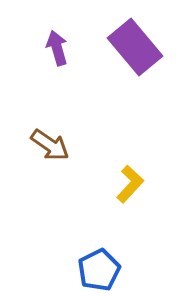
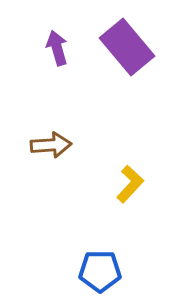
purple rectangle: moved 8 px left
brown arrow: moved 1 px right; rotated 39 degrees counterclockwise
blue pentagon: moved 1 px right, 1 px down; rotated 27 degrees clockwise
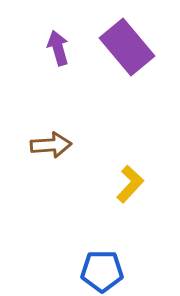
purple arrow: moved 1 px right
blue pentagon: moved 2 px right
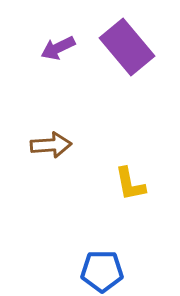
purple arrow: rotated 100 degrees counterclockwise
yellow L-shape: rotated 126 degrees clockwise
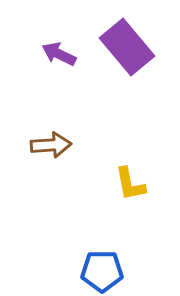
purple arrow: moved 1 px right, 6 px down; rotated 52 degrees clockwise
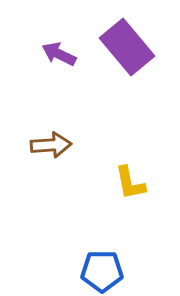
yellow L-shape: moved 1 px up
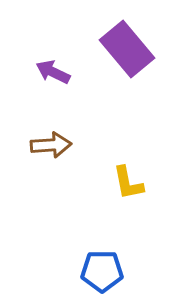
purple rectangle: moved 2 px down
purple arrow: moved 6 px left, 18 px down
yellow L-shape: moved 2 px left
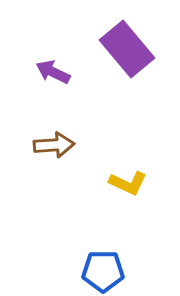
brown arrow: moved 3 px right
yellow L-shape: rotated 54 degrees counterclockwise
blue pentagon: moved 1 px right
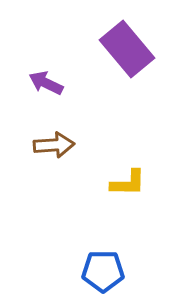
purple arrow: moved 7 px left, 11 px down
yellow L-shape: rotated 24 degrees counterclockwise
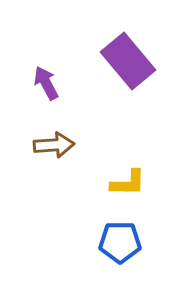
purple rectangle: moved 1 px right, 12 px down
purple arrow: rotated 36 degrees clockwise
blue pentagon: moved 17 px right, 29 px up
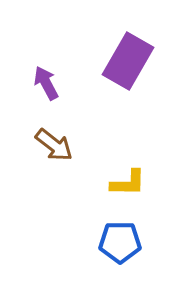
purple rectangle: rotated 70 degrees clockwise
brown arrow: rotated 42 degrees clockwise
